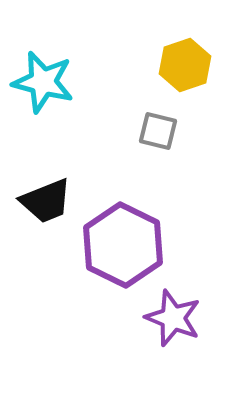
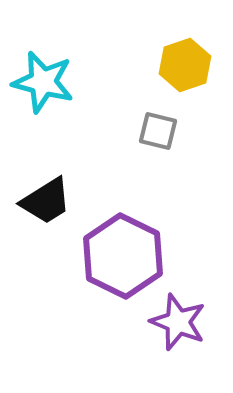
black trapezoid: rotated 10 degrees counterclockwise
purple hexagon: moved 11 px down
purple star: moved 5 px right, 4 px down
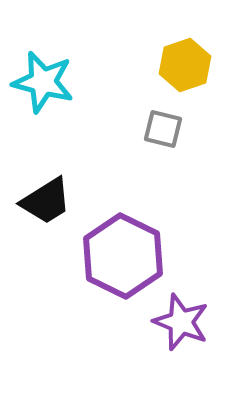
gray square: moved 5 px right, 2 px up
purple star: moved 3 px right
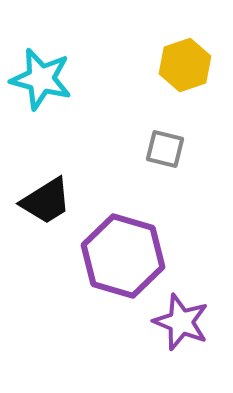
cyan star: moved 2 px left, 3 px up
gray square: moved 2 px right, 20 px down
purple hexagon: rotated 10 degrees counterclockwise
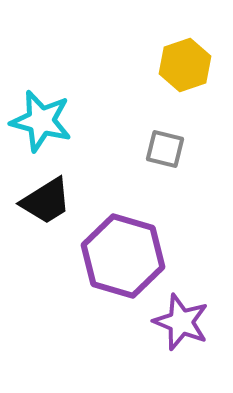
cyan star: moved 42 px down
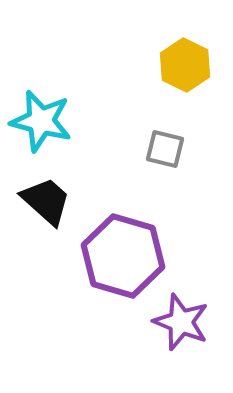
yellow hexagon: rotated 15 degrees counterclockwise
black trapezoid: rotated 106 degrees counterclockwise
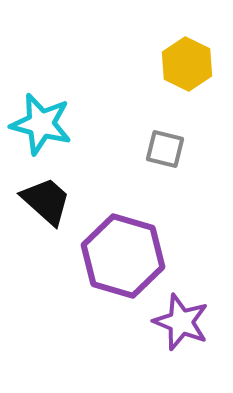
yellow hexagon: moved 2 px right, 1 px up
cyan star: moved 3 px down
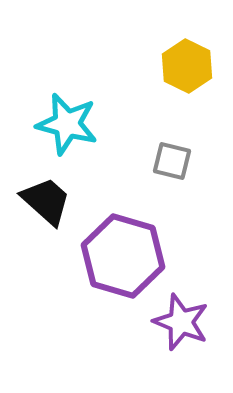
yellow hexagon: moved 2 px down
cyan star: moved 26 px right
gray square: moved 7 px right, 12 px down
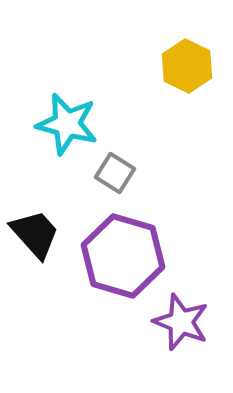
gray square: moved 57 px left, 12 px down; rotated 18 degrees clockwise
black trapezoid: moved 11 px left, 33 px down; rotated 6 degrees clockwise
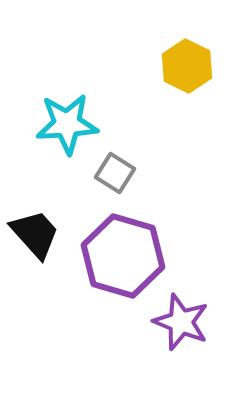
cyan star: rotated 18 degrees counterclockwise
